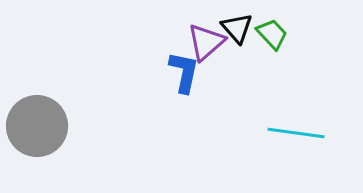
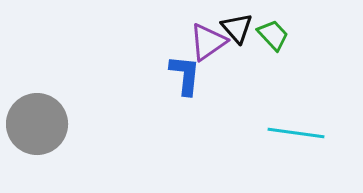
green trapezoid: moved 1 px right, 1 px down
purple triangle: moved 2 px right; rotated 6 degrees clockwise
blue L-shape: moved 1 px right, 3 px down; rotated 6 degrees counterclockwise
gray circle: moved 2 px up
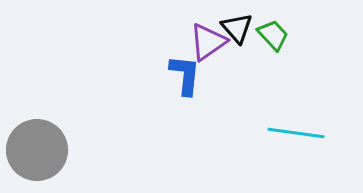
gray circle: moved 26 px down
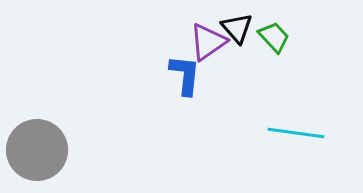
green trapezoid: moved 1 px right, 2 px down
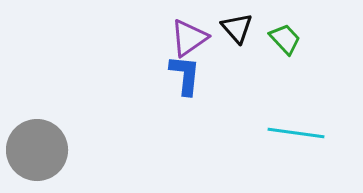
green trapezoid: moved 11 px right, 2 px down
purple triangle: moved 19 px left, 4 px up
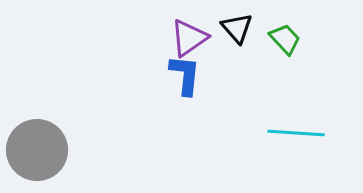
cyan line: rotated 4 degrees counterclockwise
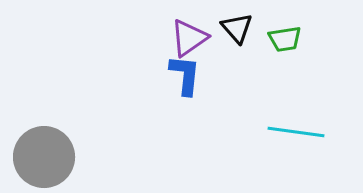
green trapezoid: rotated 124 degrees clockwise
cyan line: moved 1 px up; rotated 4 degrees clockwise
gray circle: moved 7 px right, 7 px down
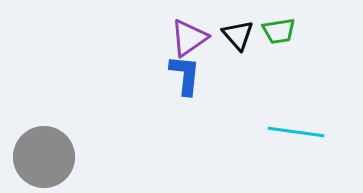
black triangle: moved 1 px right, 7 px down
green trapezoid: moved 6 px left, 8 px up
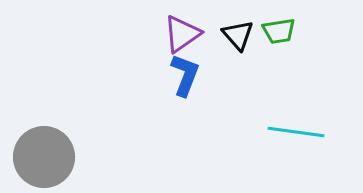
purple triangle: moved 7 px left, 4 px up
blue L-shape: rotated 15 degrees clockwise
